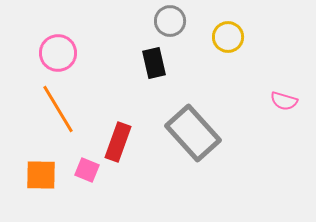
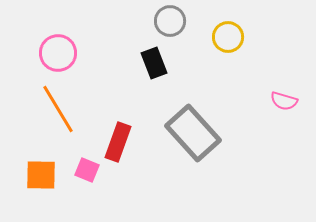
black rectangle: rotated 8 degrees counterclockwise
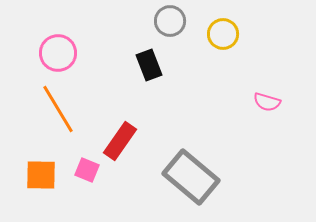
yellow circle: moved 5 px left, 3 px up
black rectangle: moved 5 px left, 2 px down
pink semicircle: moved 17 px left, 1 px down
gray rectangle: moved 2 px left, 44 px down; rotated 8 degrees counterclockwise
red rectangle: moved 2 px right, 1 px up; rotated 15 degrees clockwise
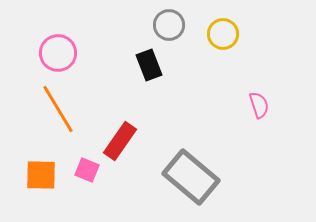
gray circle: moved 1 px left, 4 px down
pink semicircle: moved 8 px left, 3 px down; rotated 124 degrees counterclockwise
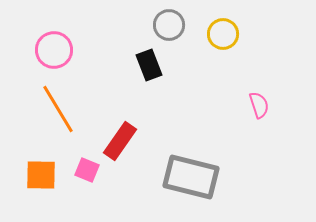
pink circle: moved 4 px left, 3 px up
gray rectangle: rotated 26 degrees counterclockwise
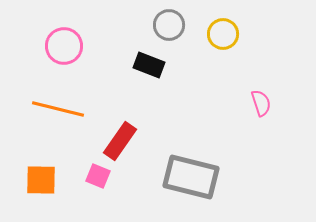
pink circle: moved 10 px right, 4 px up
black rectangle: rotated 48 degrees counterclockwise
pink semicircle: moved 2 px right, 2 px up
orange line: rotated 45 degrees counterclockwise
pink square: moved 11 px right, 6 px down
orange square: moved 5 px down
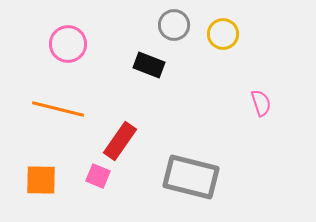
gray circle: moved 5 px right
pink circle: moved 4 px right, 2 px up
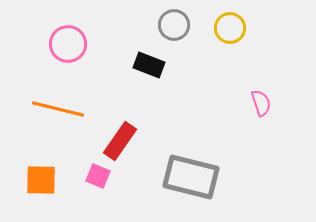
yellow circle: moved 7 px right, 6 px up
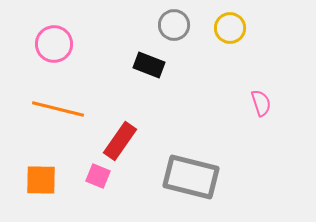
pink circle: moved 14 px left
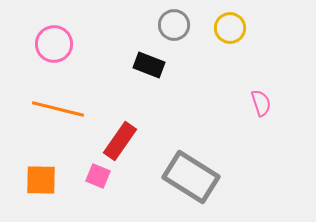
gray rectangle: rotated 18 degrees clockwise
